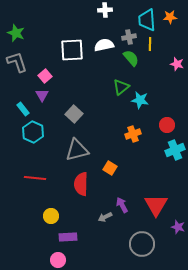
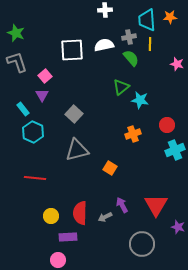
red semicircle: moved 1 px left, 29 px down
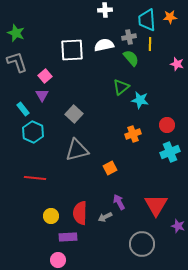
cyan cross: moved 5 px left, 2 px down
orange square: rotated 32 degrees clockwise
purple arrow: moved 3 px left, 3 px up
purple star: moved 1 px up
